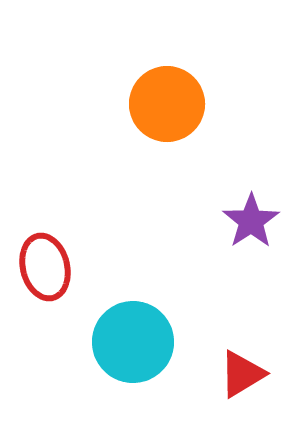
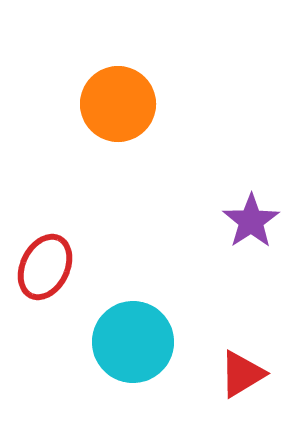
orange circle: moved 49 px left
red ellipse: rotated 40 degrees clockwise
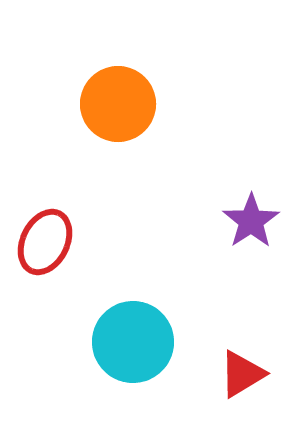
red ellipse: moved 25 px up
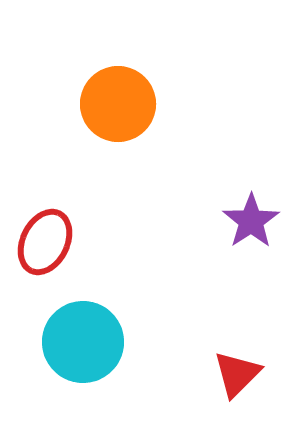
cyan circle: moved 50 px left
red triangle: moved 5 px left; rotated 14 degrees counterclockwise
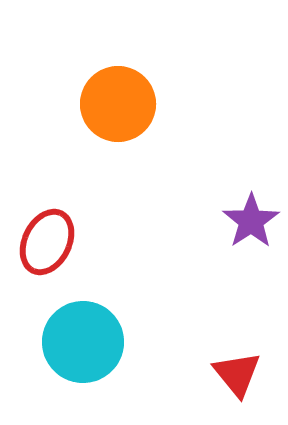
red ellipse: moved 2 px right
red triangle: rotated 24 degrees counterclockwise
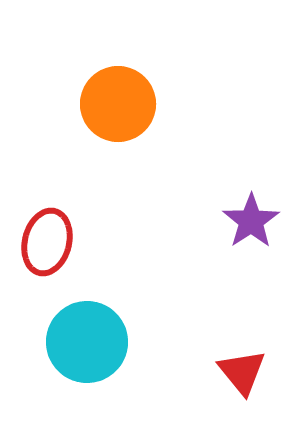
red ellipse: rotated 12 degrees counterclockwise
cyan circle: moved 4 px right
red triangle: moved 5 px right, 2 px up
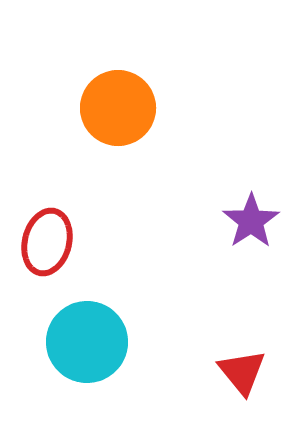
orange circle: moved 4 px down
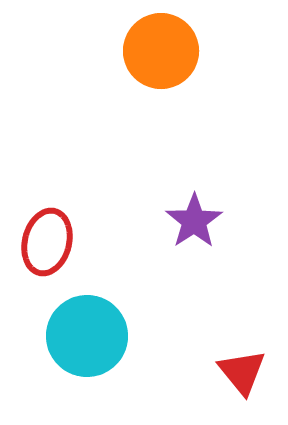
orange circle: moved 43 px right, 57 px up
purple star: moved 57 px left
cyan circle: moved 6 px up
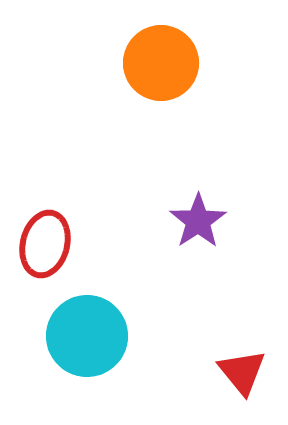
orange circle: moved 12 px down
purple star: moved 4 px right
red ellipse: moved 2 px left, 2 px down
